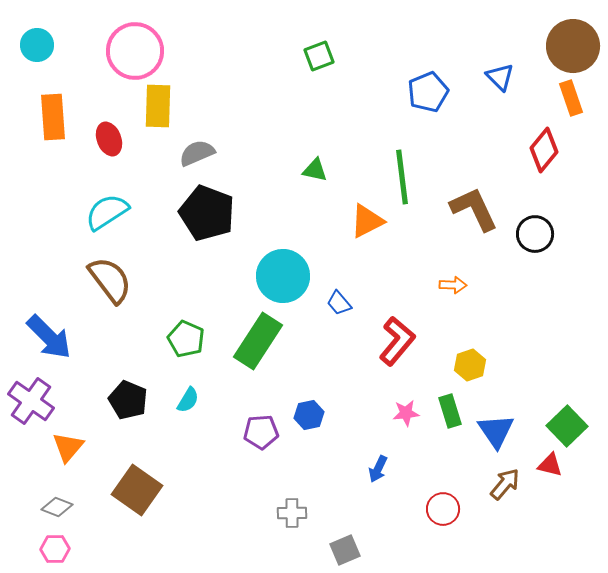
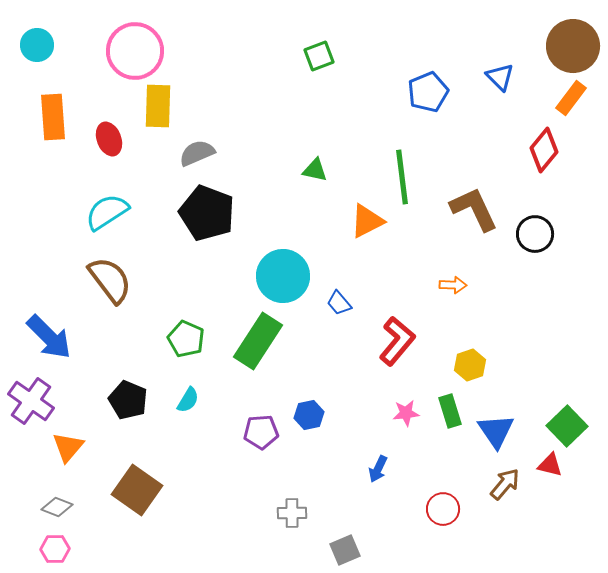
orange rectangle at (571, 98): rotated 56 degrees clockwise
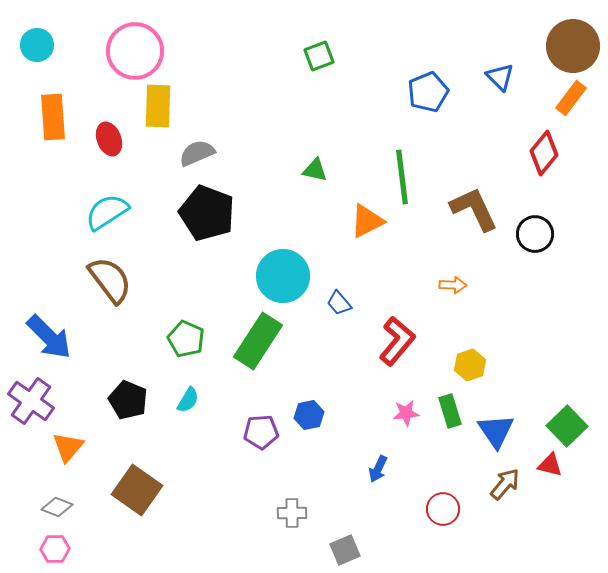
red diamond at (544, 150): moved 3 px down
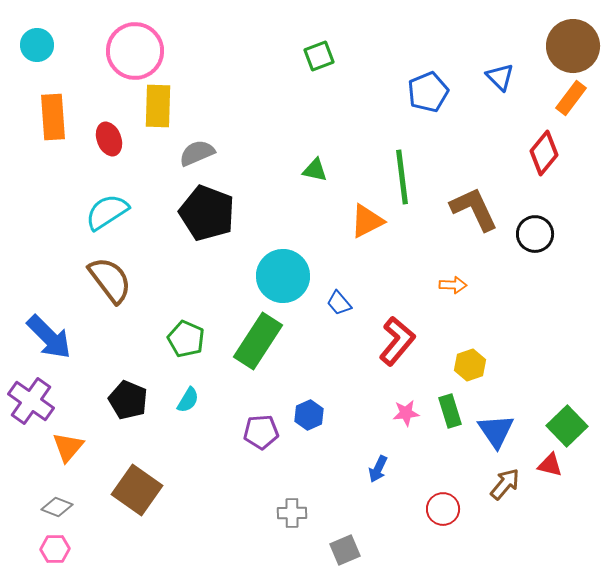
blue hexagon at (309, 415): rotated 12 degrees counterclockwise
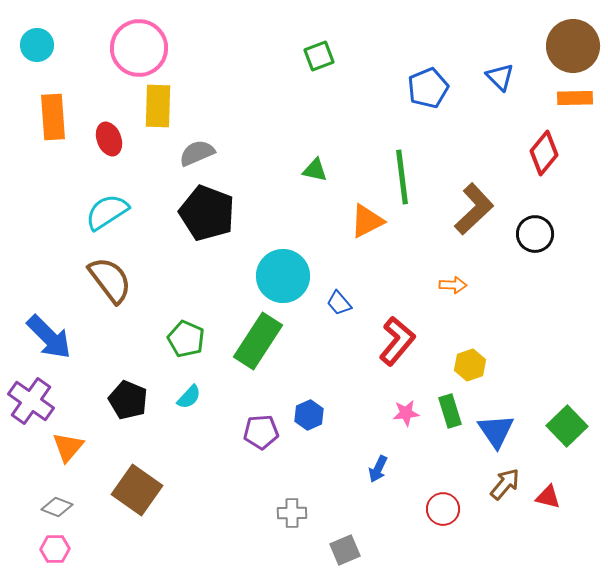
pink circle at (135, 51): moved 4 px right, 3 px up
blue pentagon at (428, 92): moved 4 px up
orange rectangle at (571, 98): moved 4 px right; rotated 52 degrees clockwise
brown L-shape at (474, 209): rotated 72 degrees clockwise
cyan semicircle at (188, 400): moved 1 px right, 3 px up; rotated 12 degrees clockwise
red triangle at (550, 465): moved 2 px left, 32 px down
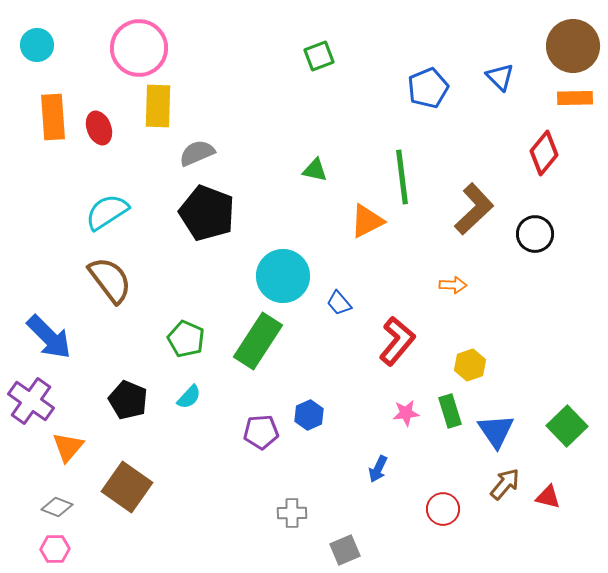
red ellipse at (109, 139): moved 10 px left, 11 px up
brown square at (137, 490): moved 10 px left, 3 px up
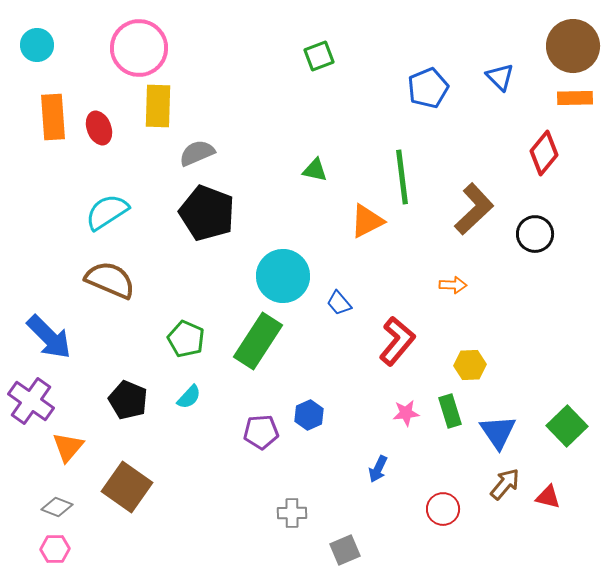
brown semicircle at (110, 280): rotated 30 degrees counterclockwise
yellow hexagon at (470, 365): rotated 16 degrees clockwise
blue triangle at (496, 431): moved 2 px right, 1 px down
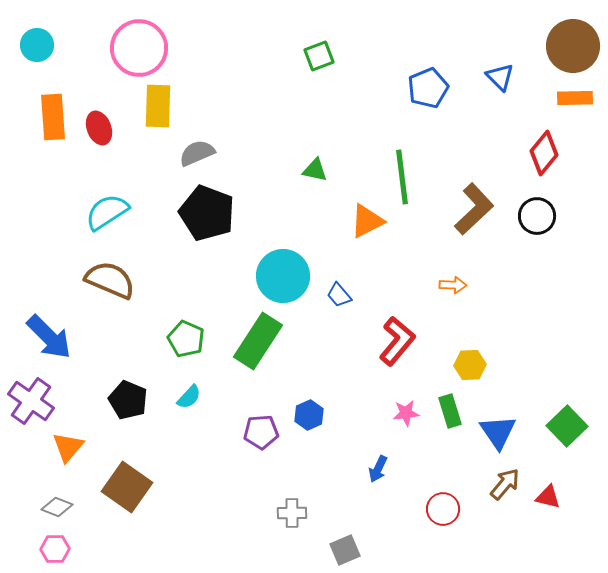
black circle at (535, 234): moved 2 px right, 18 px up
blue trapezoid at (339, 303): moved 8 px up
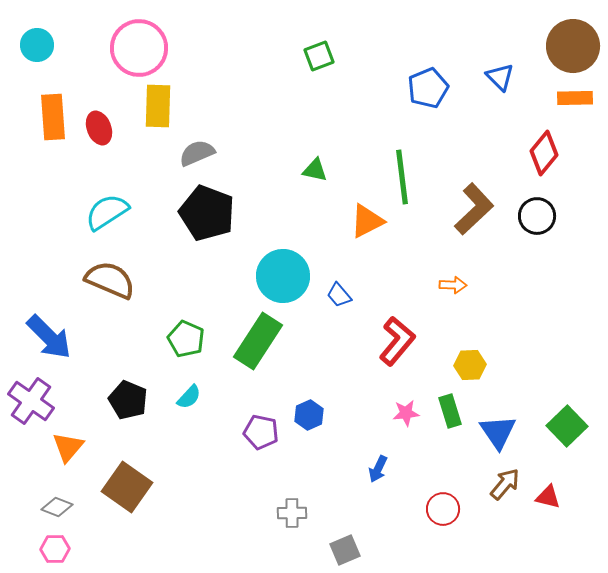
purple pentagon at (261, 432): rotated 16 degrees clockwise
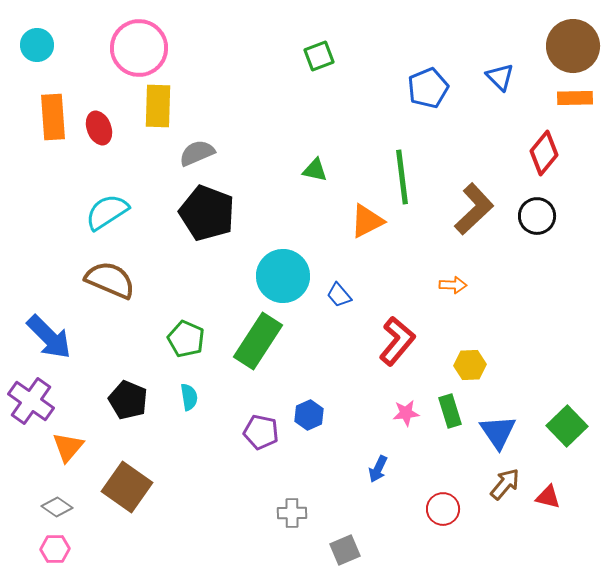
cyan semicircle at (189, 397): rotated 52 degrees counterclockwise
gray diamond at (57, 507): rotated 12 degrees clockwise
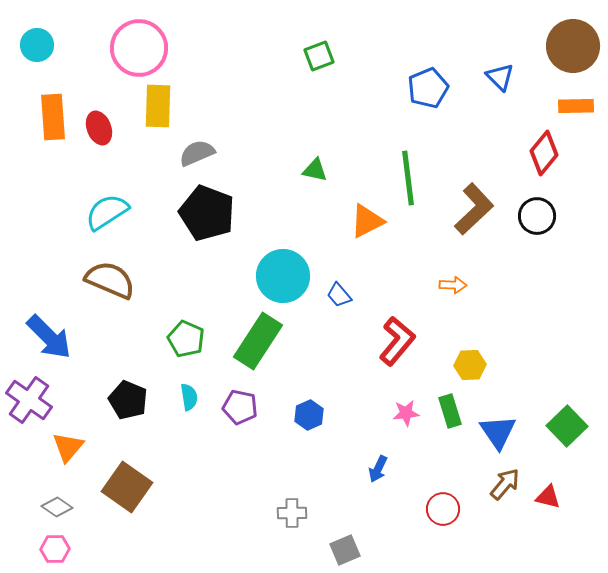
orange rectangle at (575, 98): moved 1 px right, 8 px down
green line at (402, 177): moved 6 px right, 1 px down
purple cross at (31, 401): moved 2 px left, 1 px up
purple pentagon at (261, 432): moved 21 px left, 25 px up
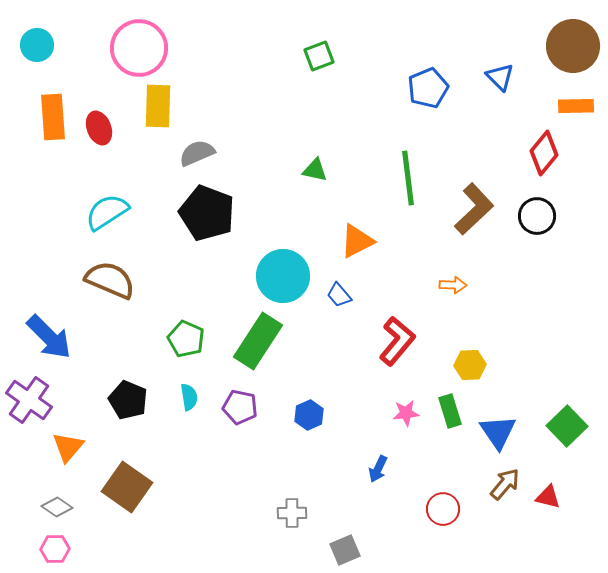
orange triangle at (367, 221): moved 10 px left, 20 px down
